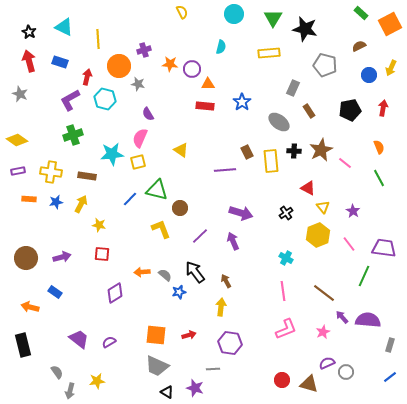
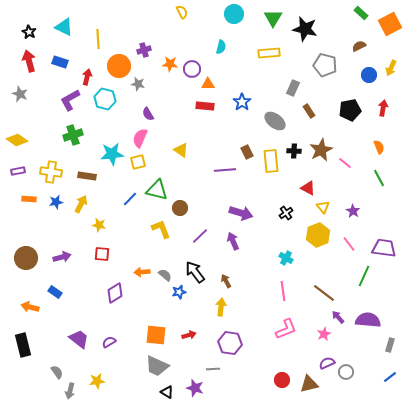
gray ellipse at (279, 122): moved 4 px left, 1 px up
purple arrow at (342, 317): moved 4 px left
pink star at (323, 332): moved 1 px right, 2 px down
brown triangle at (309, 384): rotated 30 degrees counterclockwise
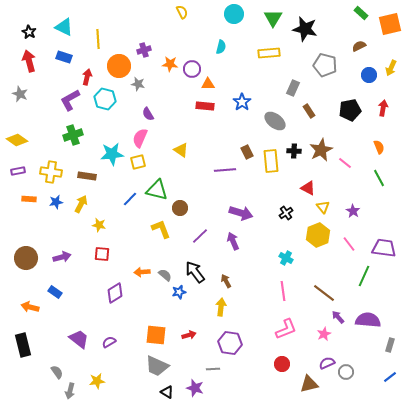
orange square at (390, 24): rotated 15 degrees clockwise
blue rectangle at (60, 62): moved 4 px right, 5 px up
red circle at (282, 380): moved 16 px up
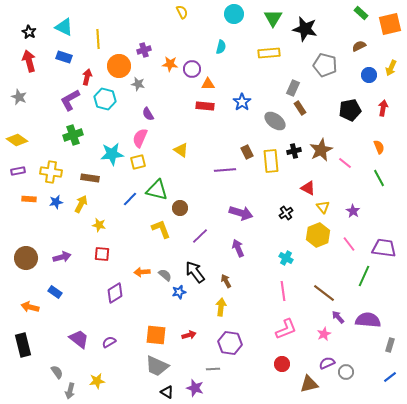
gray star at (20, 94): moved 1 px left, 3 px down
brown rectangle at (309, 111): moved 9 px left, 3 px up
black cross at (294, 151): rotated 16 degrees counterclockwise
brown rectangle at (87, 176): moved 3 px right, 2 px down
purple arrow at (233, 241): moved 5 px right, 7 px down
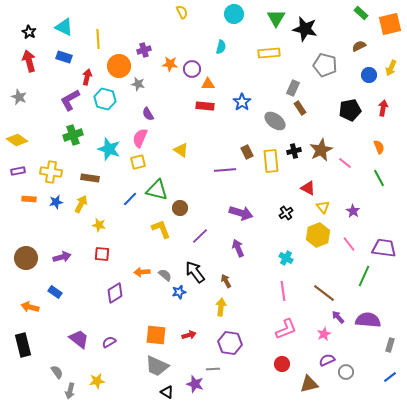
green triangle at (273, 18): moved 3 px right
cyan star at (112, 154): moved 3 px left, 5 px up; rotated 25 degrees clockwise
purple semicircle at (327, 363): moved 3 px up
purple star at (195, 388): moved 4 px up
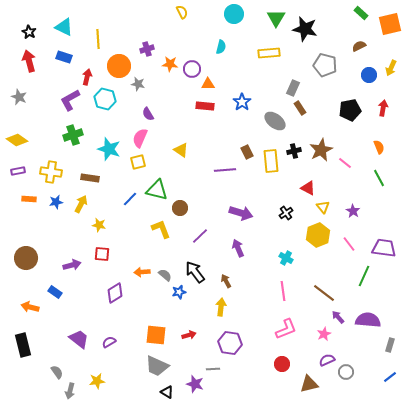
purple cross at (144, 50): moved 3 px right, 1 px up
purple arrow at (62, 257): moved 10 px right, 8 px down
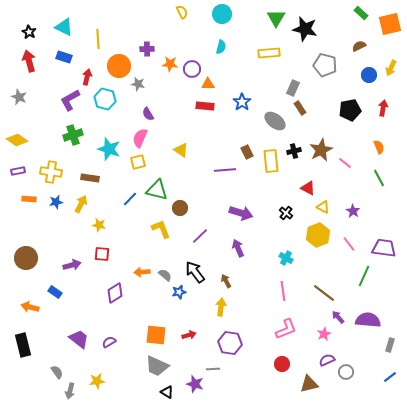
cyan circle at (234, 14): moved 12 px left
purple cross at (147, 49): rotated 16 degrees clockwise
yellow triangle at (323, 207): rotated 24 degrees counterclockwise
black cross at (286, 213): rotated 16 degrees counterclockwise
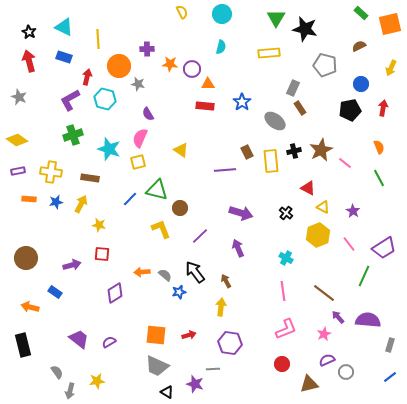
blue circle at (369, 75): moved 8 px left, 9 px down
purple trapezoid at (384, 248): rotated 140 degrees clockwise
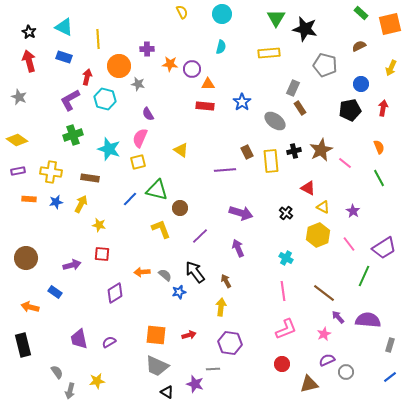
purple trapezoid at (79, 339): rotated 140 degrees counterclockwise
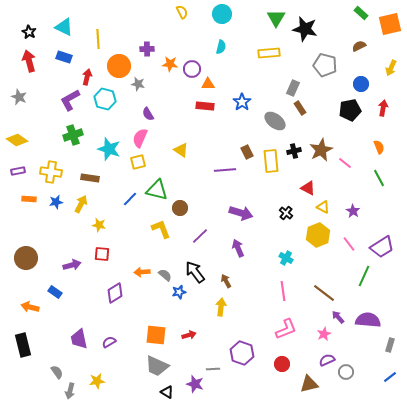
purple trapezoid at (384, 248): moved 2 px left, 1 px up
purple hexagon at (230, 343): moved 12 px right, 10 px down; rotated 10 degrees clockwise
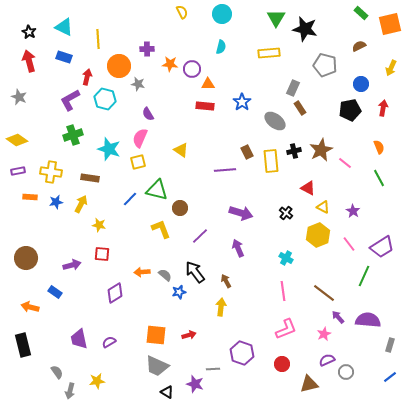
orange rectangle at (29, 199): moved 1 px right, 2 px up
